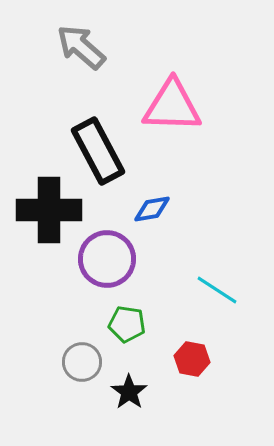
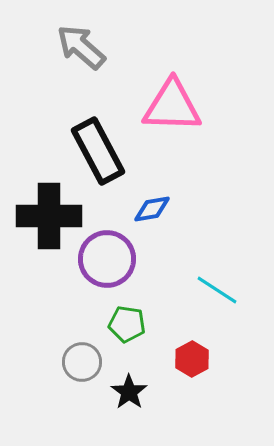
black cross: moved 6 px down
red hexagon: rotated 20 degrees clockwise
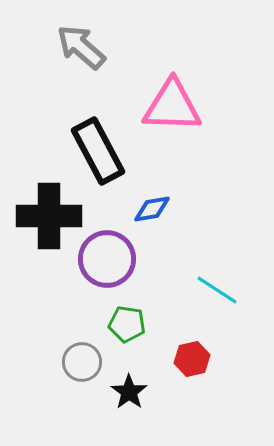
red hexagon: rotated 16 degrees clockwise
